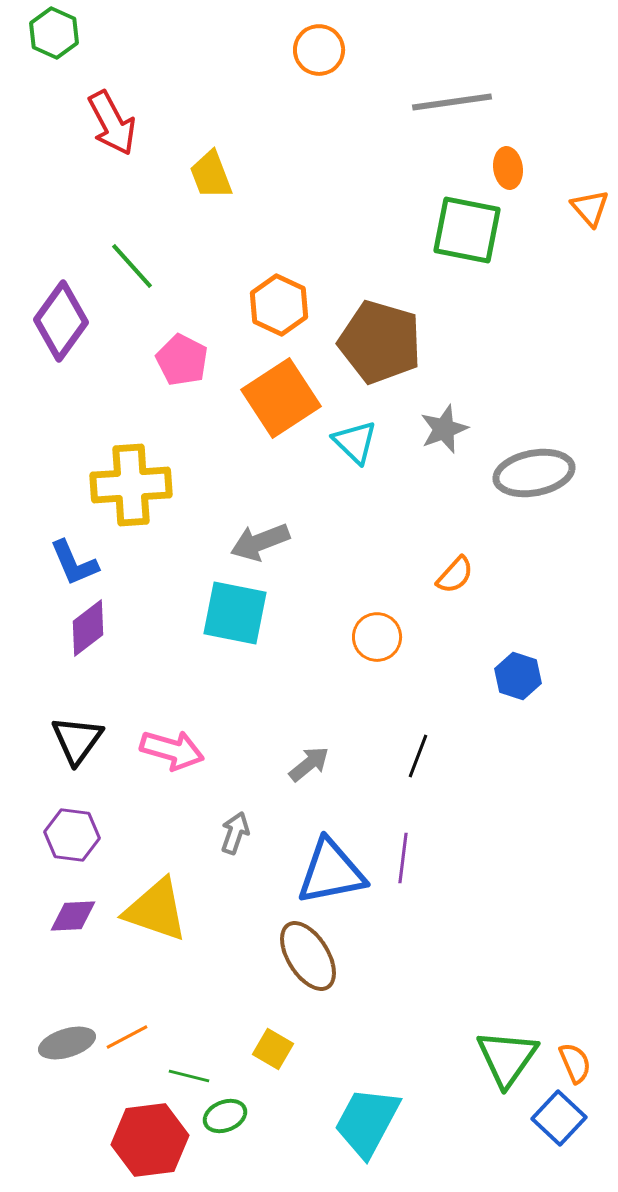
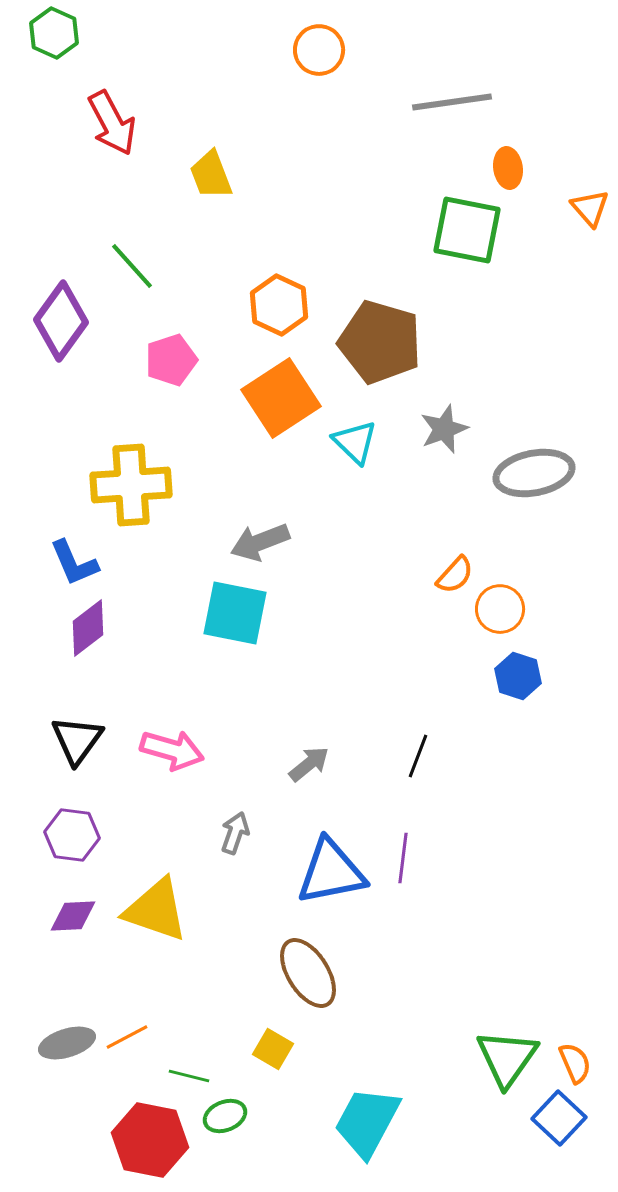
pink pentagon at (182, 360): moved 11 px left; rotated 27 degrees clockwise
orange circle at (377, 637): moved 123 px right, 28 px up
brown ellipse at (308, 956): moved 17 px down
red hexagon at (150, 1140): rotated 18 degrees clockwise
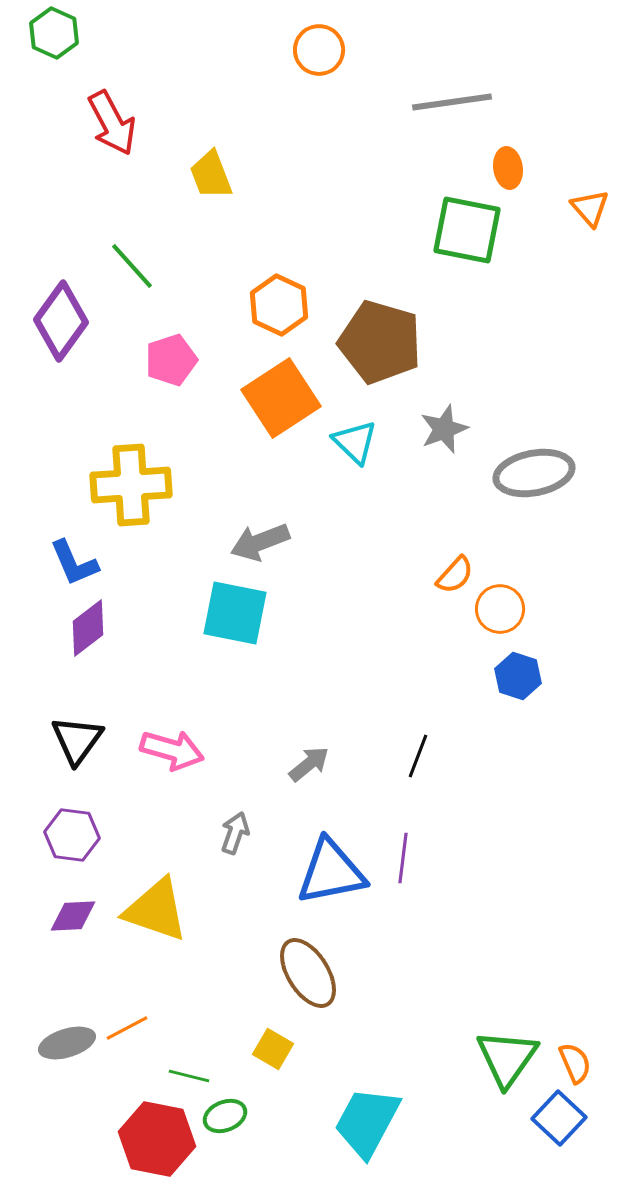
orange line at (127, 1037): moved 9 px up
red hexagon at (150, 1140): moved 7 px right, 1 px up
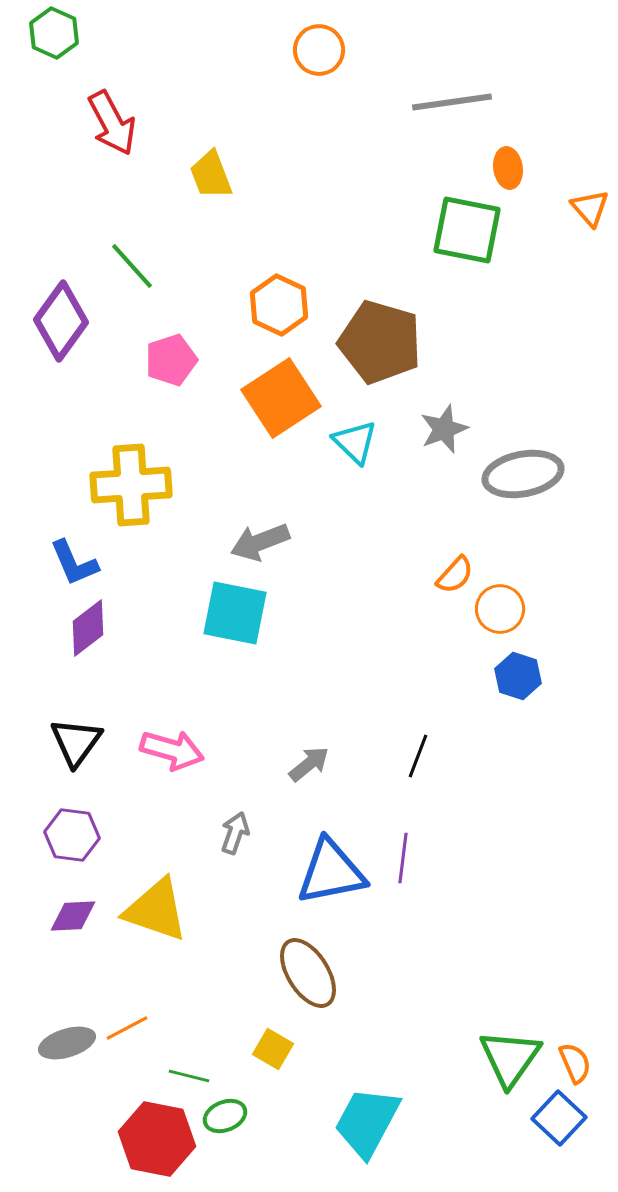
gray ellipse at (534, 473): moved 11 px left, 1 px down
black triangle at (77, 740): moved 1 px left, 2 px down
green triangle at (507, 1058): moved 3 px right
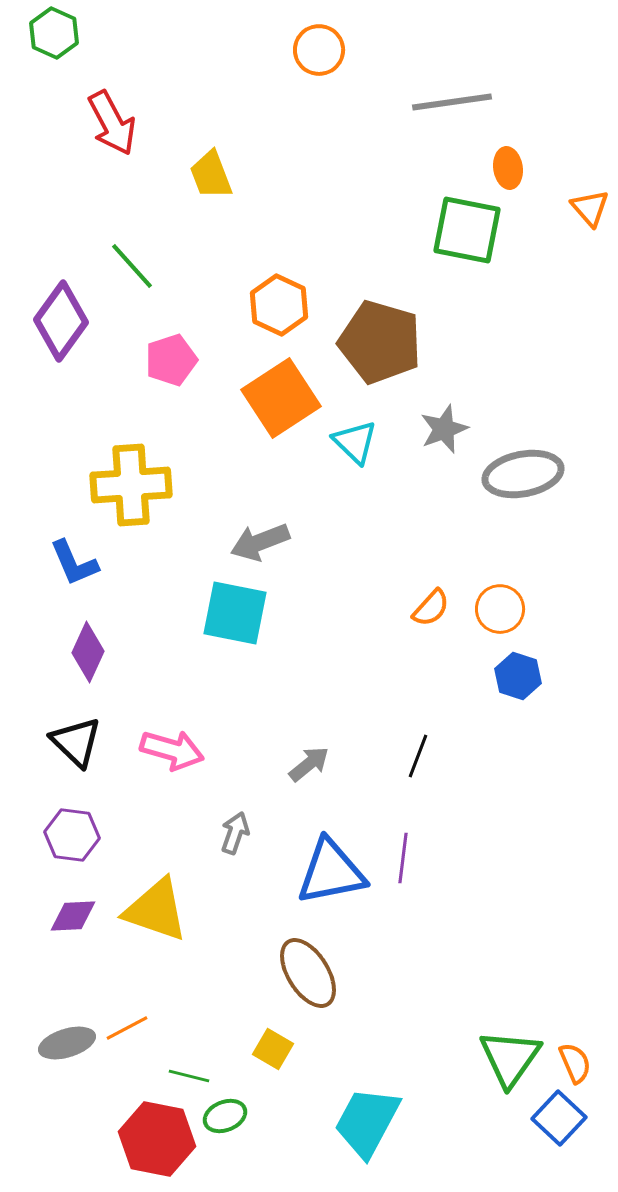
orange semicircle at (455, 575): moved 24 px left, 33 px down
purple diamond at (88, 628): moved 24 px down; rotated 28 degrees counterclockwise
black triangle at (76, 742): rotated 22 degrees counterclockwise
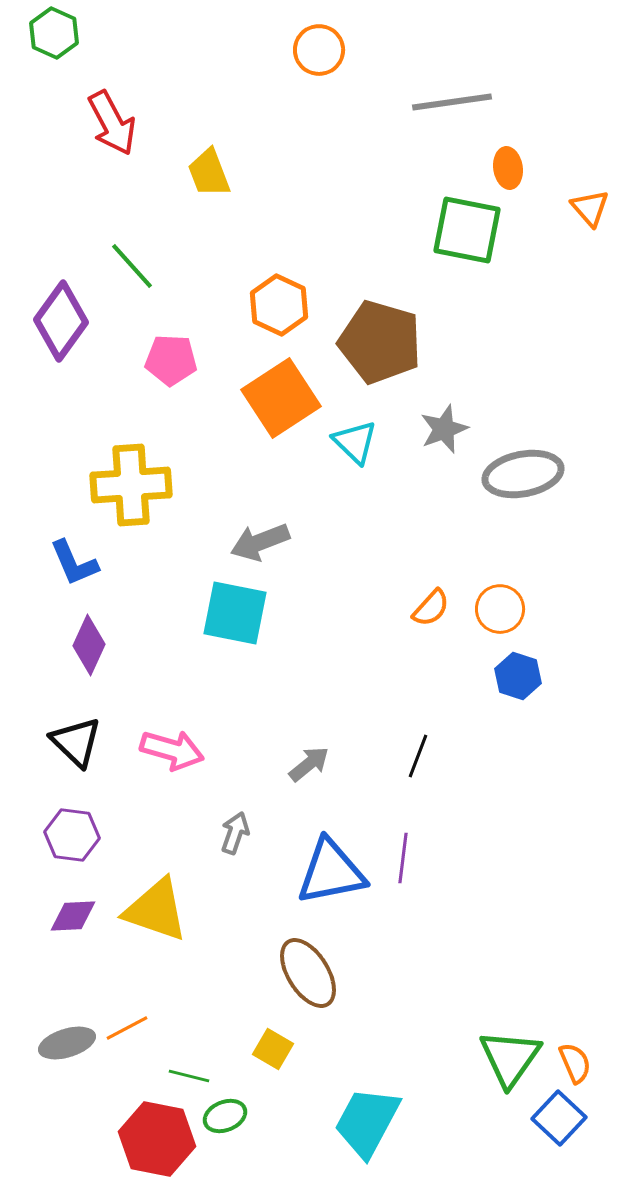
yellow trapezoid at (211, 175): moved 2 px left, 2 px up
pink pentagon at (171, 360): rotated 21 degrees clockwise
purple diamond at (88, 652): moved 1 px right, 7 px up
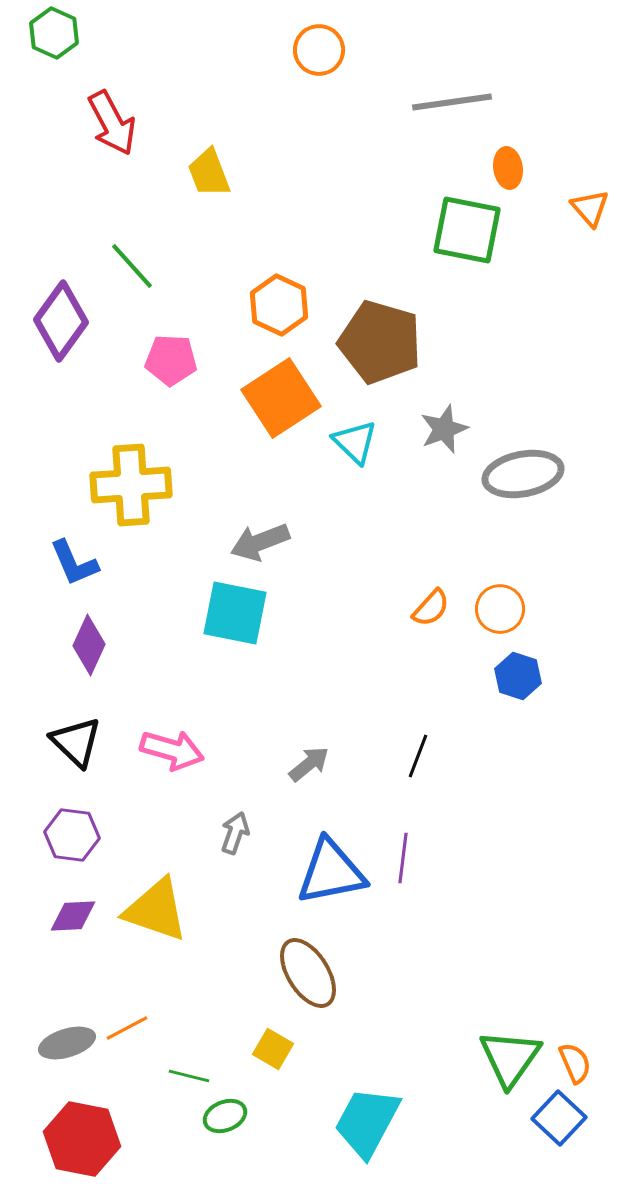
red hexagon at (157, 1139): moved 75 px left
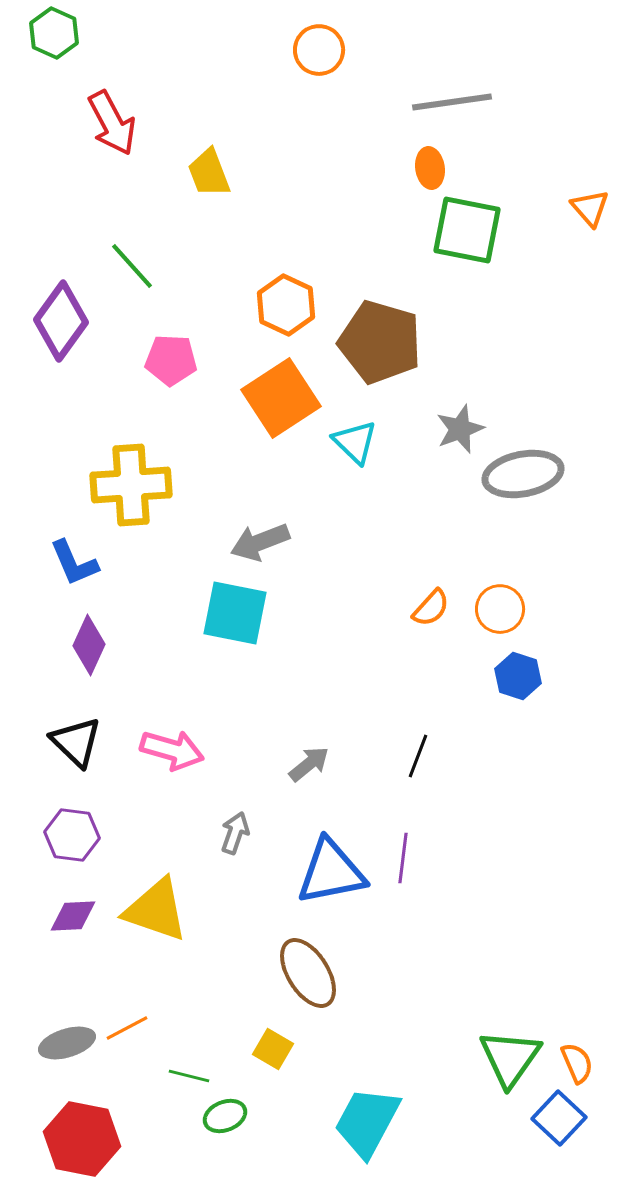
orange ellipse at (508, 168): moved 78 px left
orange hexagon at (279, 305): moved 7 px right
gray star at (444, 429): moved 16 px right
orange semicircle at (575, 1063): moved 2 px right
